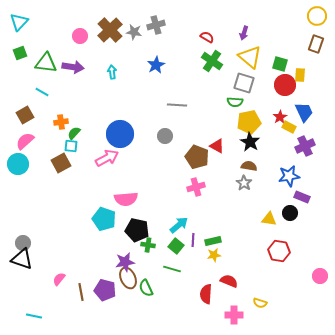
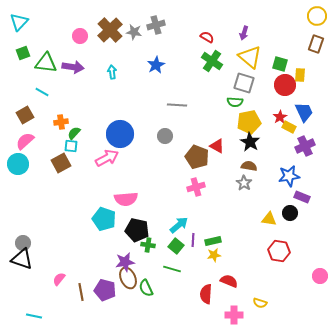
green square at (20, 53): moved 3 px right
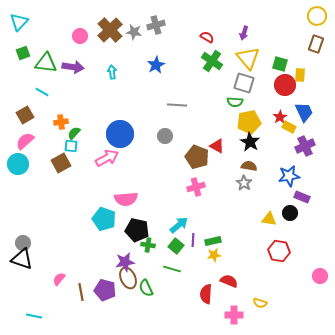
yellow triangle at (250, 57): moved 2 px left, 1 px down; rotated 10 degrees clockwise
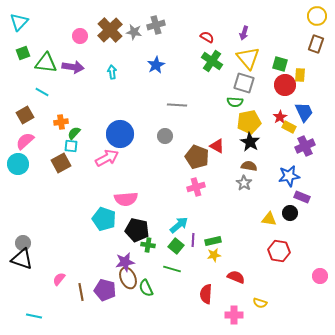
red semicircle at (229, 281): moved 7 px right, 4 px up
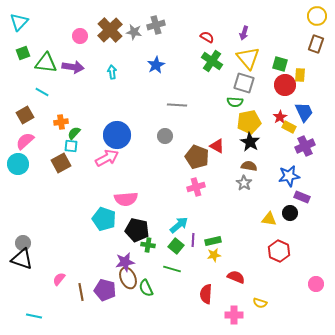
blue circle at (120, 134): moved 3 px left, 1 px down
red hexagon at (279, 251): rotated 15 degrees clockwise
pink circle at (320, 276): moved 4 px left, 8 px down
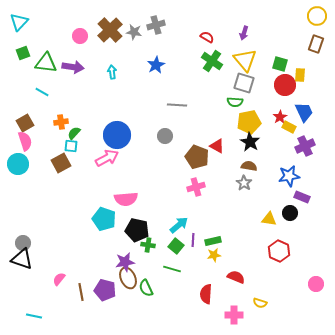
yellow triangle at (248, 58): moved 3 px left, 2 px down
brown square at (25, 115): moved 8 px down
pink semicircle at (25, 141): rotated 114 degrees clockwise
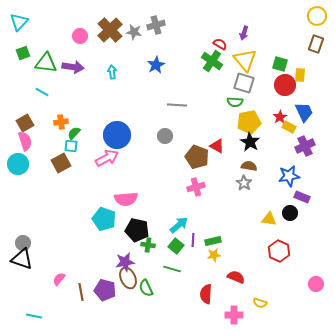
red semicircle at (207, 37): moved 13 px right, 7 px down
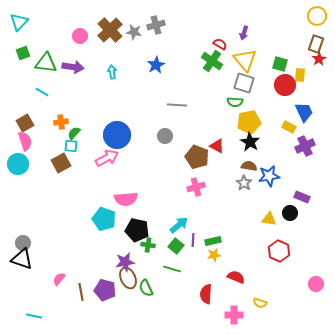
red star at (280, 117): moved 39 px right, 58 px up
blue star at (289, 176): moved 20 px left
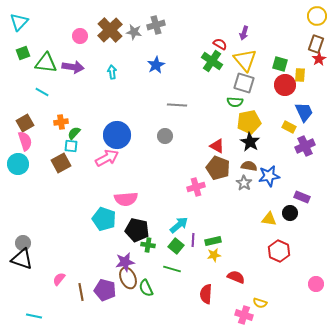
brown pentagon at (197, 157): moved 21 px right, 11 px down
pink cross at (234, 315): moved 10 px right; rotated 18 degrees clockwise
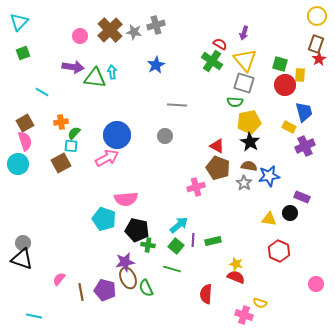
green triangle at (46, 63): moved 49 px right, 15 px down
blue trapezoid at (304, 112): rotated 10 degrees clockwise
yellow star at (214, 255): moved 22 px right, 9 px down; rotated 24 degrees clockwise
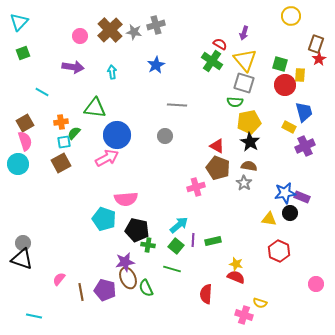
yellow circle at (317, 16): moved 26 px left
green triangle at (95, 78): moved 30 px down
cyan square at (71, 146): moved 7 px left, 4 px up; rotated 16 degrees counterclockwise
blue star at (269, 176): moved 16 px right, 17 px down
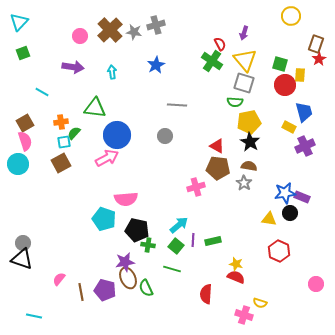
red semicircle at (220, 44): rotated 32 degrees clockwise
brown pentagon at (218, 168): rotated 15 degrees counterclockwise
